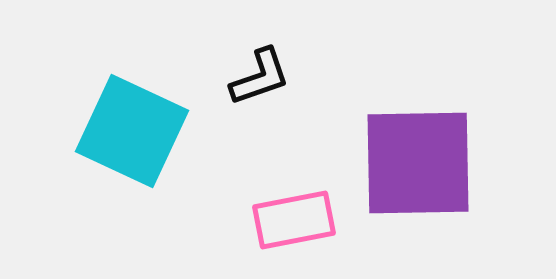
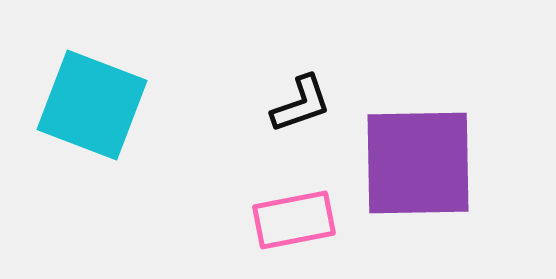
black L-shape: moved 41 px right, 27 px down
cyan square: moved 40 px left, 26 px up; rotated 4 degrees counterclockwise
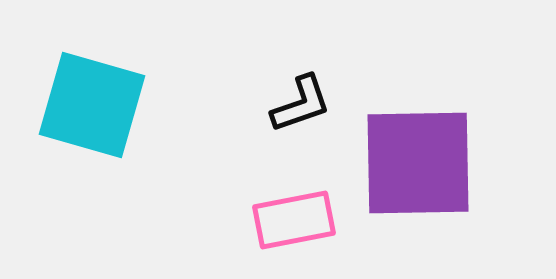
cyan square: rotated 5 degrees counterclockwise
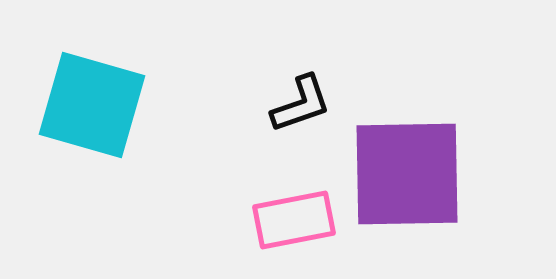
purple square: moved 11 px left, 11 px down
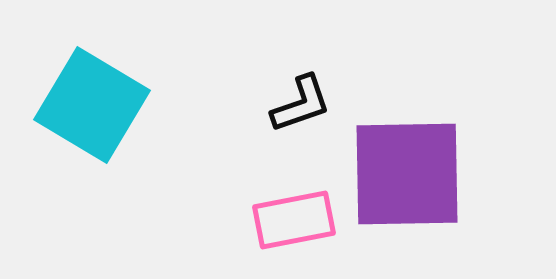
cyan square: rotated 15 degrees clockwise
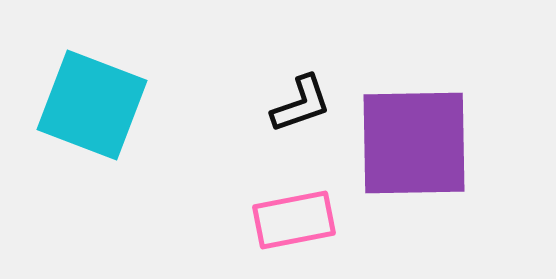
cyan square: rotated 10 degrees counterclockwise
purple square: moved 7 px right, 31 px up
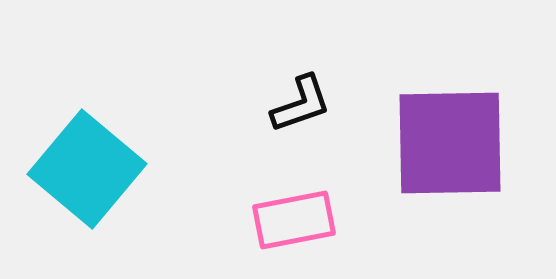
cyan square: moved 5 px left, 64 px down; rotated 19 degrees clockwise
purple square: moved 36 px right
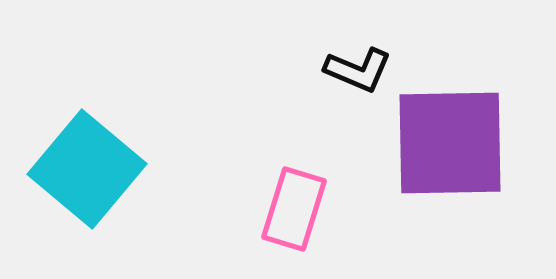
black L-shape: moved 57 px right, 34 px up; rotated 42 degrees clockwise
pink rectangle: moved 11 px up; rotated 62 degrees counterclockwise
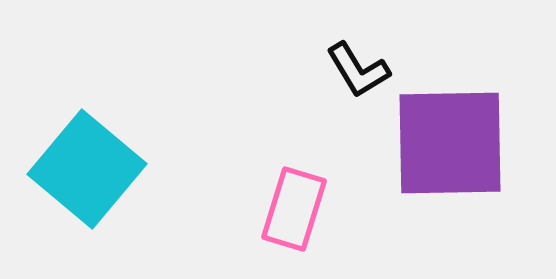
black L-shape: rotated 36 degrees clockwise
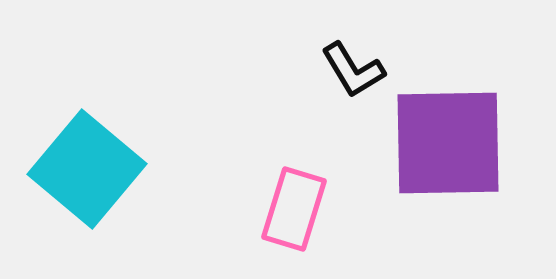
black L-shape: moved 5 px left
purple square: moved 2 px left
